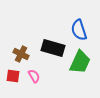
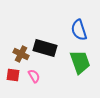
black rectangle: moved 8 px left
green trapezoid: rotated 45 degrees counterclockwise
red square: moved 1 px up
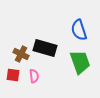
pink semicircle: rotated 24 degrees clockwise
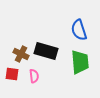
black rectangle: moved 1 px right, 3 px down
green trapezoid: rotated 15 degrees clockwise
red square: moved 1 px left, 1 px up
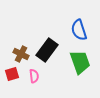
black rectangle: moved 1 px right, 1 px up; rotated 70 degrees counterclockwise
green trapezoid: rotated 15 degrees counterclockwise
red square: rotated 24 degrees counterclockwise
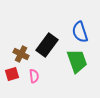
blue semicircle: moved 1 px right, 2 px down
black rectangle: moved 5 px up
green trapezoid: moved 3 px left, 1 px up
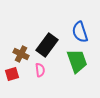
pink semicircle: moved 6 px right, 6 px up
